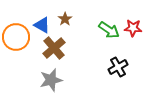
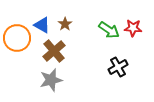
brown star: moved 5 px down
orange circle: moved 1 px right, 1 px down
brown cross: moved 3 px down
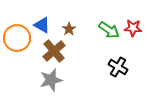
brown star: moved 4 px right, 5 px down
black cross: rotated 30 degrees counterclockwise
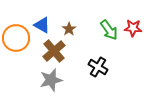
green arrow: rotated 20 degrees clockwise
orange circle: moved 1 px left
black cross: moved 20 px left
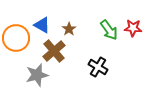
gray star: moved 14 px left, 5 px up
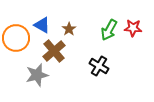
green arrow: rotated 65 degrees clockwise
black cross: moved 1 px right, 1 px up
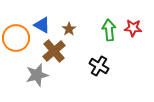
green arrow: rotated 145 degrees clockwise
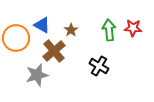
brown star: moved 2 px right, 1 px down
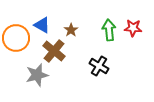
brown cross: rotated 10 degrees counterclockwise
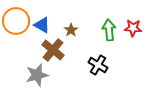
orange circle: moved 17 px up
brown cross: moved 1 px left, 1 px up
black cross: moved 1 px left, 1 px up
